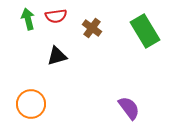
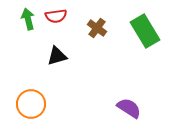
brown cross: moved 5 px right
purple semicircle: rotated 20 degrees counterclockwise
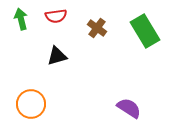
green arrow: moved 7 px left
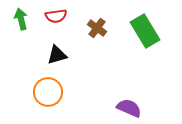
black triangle: moved 1 px up
orange circle: moved 17 px right, 12 px up
purple semicircle: rotated 10 degrees counterclockwise
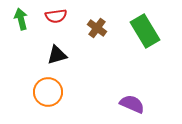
purple semicircle: moved 3 px right, 4 px up
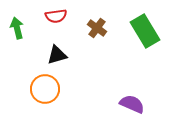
green arrow: moved 4 px left, 9 px down
orange circle: moved 3 px left, 3 px up
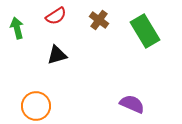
red semicircle: rotated 25 degrees counterclockwise
brown cross: moved 2 px right, 8 px up
orange circle: moved 9 px left, 17 px down
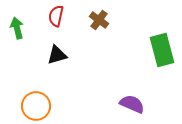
red semicircle: rotated 135 degrees clockwise
green rectangle: moved 17 px right, 19 px down; rotated 16 degrees clockwise
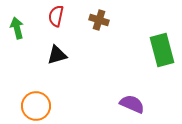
brown cross: rotated 18 degrees counterclockwise
